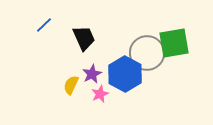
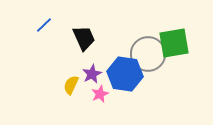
gray circle: moved 1 px right, 1 px down
blue hexagon: rotated 20 degrees counterclockwise
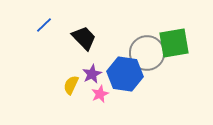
black trapezoid: rotated 20 degrees counterclockwise
gray circle: moved 1 px left, 1 px up
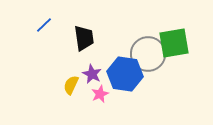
black trapezoid: rotated 36 degrees clockwise
gray circle: moved 1 px right, 1 px down
purple star: rotated 18 degrees counterclockwise
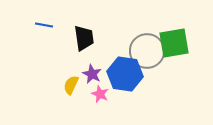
blue line: rotated 54 degrees clockwise
gray circle: moved 1 px left, 3 px up
pink star: rotated 24 degrees counterclockwise
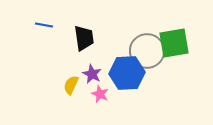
blue hexagon: moved 2 px right, 1 px up; rotated 12 degrees counterclockwise
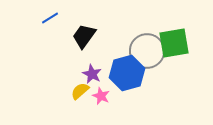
blue line: moved 6 px right, 7 px up; rotated 42 degrees counterclockwise
black trapezoid: moved 2 px up; rotated 136 degrees counterclockwise
blue hexagon: rotated 12 degrees counterclockwise
yellow semicircle: moved 9 px right, 6 px down; rotated 24 degrees clockwise
pink star: moved 1 px right, 2 px down
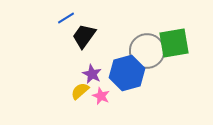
blue line: moved 16 px right
